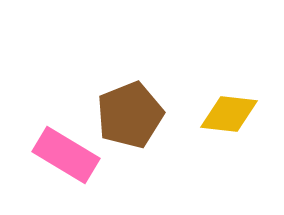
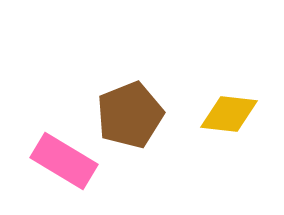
pink rectangle: moved 2 px left, 6 px down
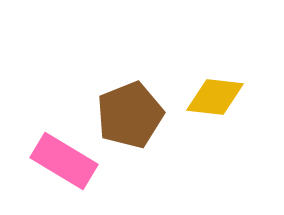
yellow diamond: moved 14 px left, 17 px up
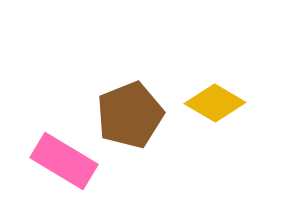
yellow diamond: moved 6 px down; rotated 24 degrees clockwise
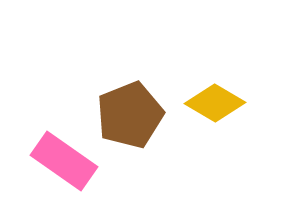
pink rectangle: rotated 4 degrees clockwise
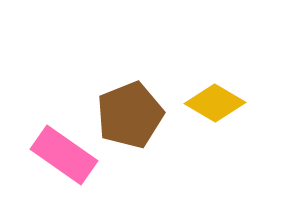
pink rectangle: moved 6 px up
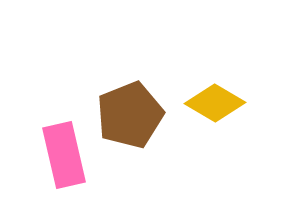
pink rectangle: rotated 42 degrees clockwise
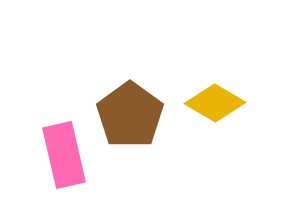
brown pentagon: rotated 14 degrees counterclockwise
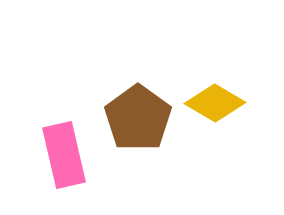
brown pentagon: moved 8 px right, 3 px down
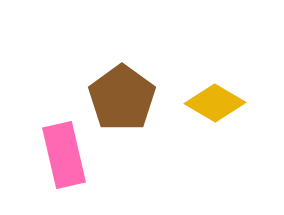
brown pentagon: moved 16 px left, 20 px up
